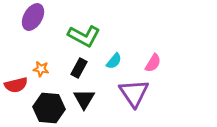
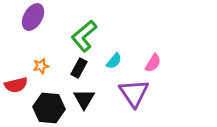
green L-shape: rotated 112 degrees clockwise
orange star: moved 3 px up; rotated 21 degrees counterclockwise
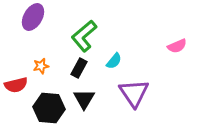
pink semicircle: moved 24 px right, 17 px up; rotated 36 degrees clockwise
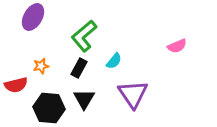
purple triangle: moved 1 px left, 1 px down
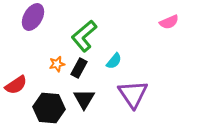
pink semicircle: moved 8 px left, 24 px up
orange star: moved 16 px right, 2 px up
red semicircle: rotated 20 degrees counterclockwise
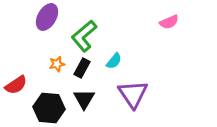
purple ellipse: moved 14 px right
black rectangle: moved 3 px right
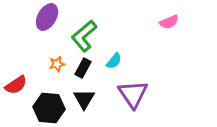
black rectangle: moved 1 px right
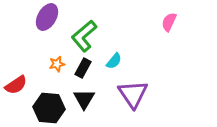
pink semicircle: rotated 138 degrees clockwise
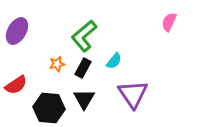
purple ellipse: moved 30 px left, 14 px down
